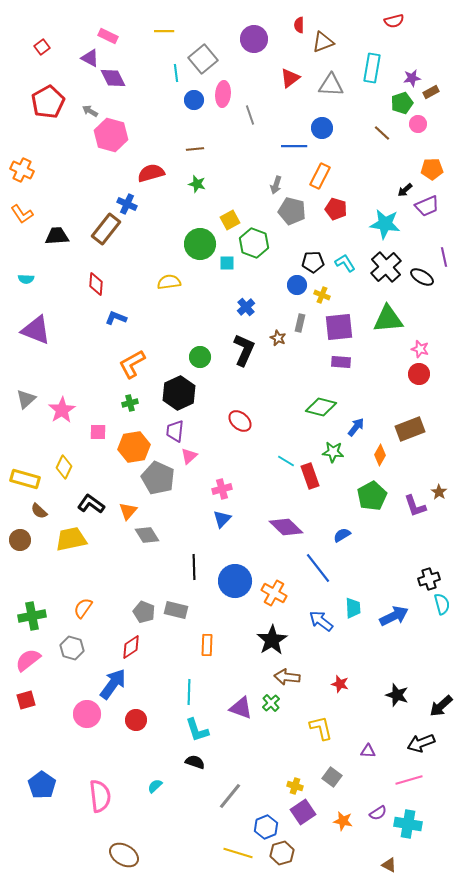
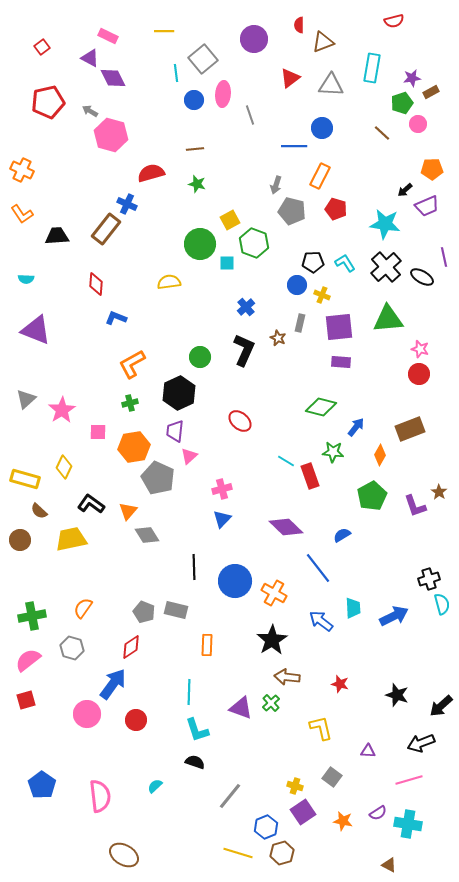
red pentagon at (48, 102): rotated 16 degrees clockwise
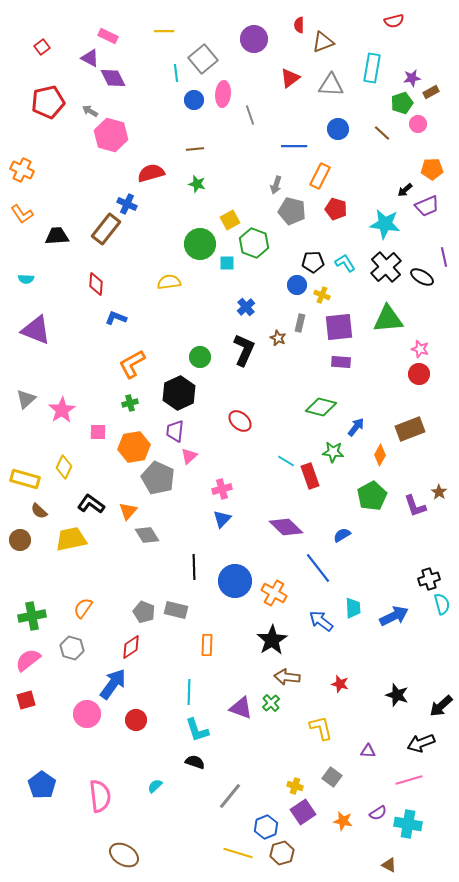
blue circle at (322, 128): moved 16 px right, 1 px down
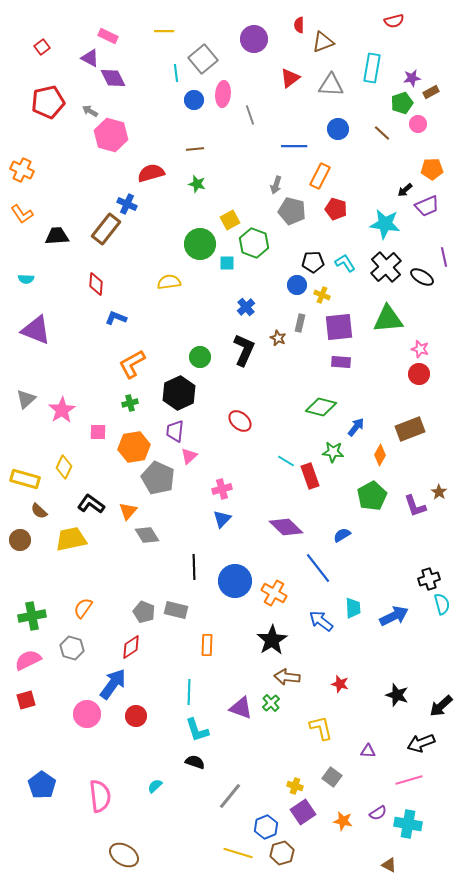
pink semicircle at (28, 660): rotated 12 degrees clockwise
red circle at (136, 720): moved 4 px up
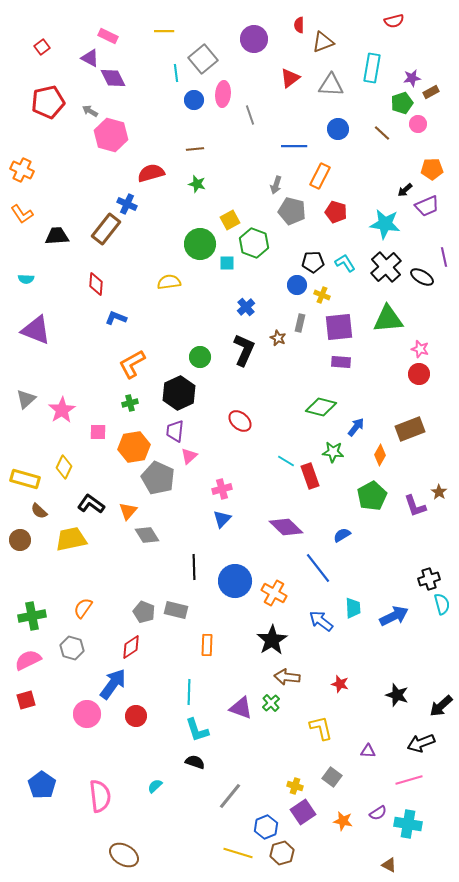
red pentagon at (336, 209): moved 3 px down
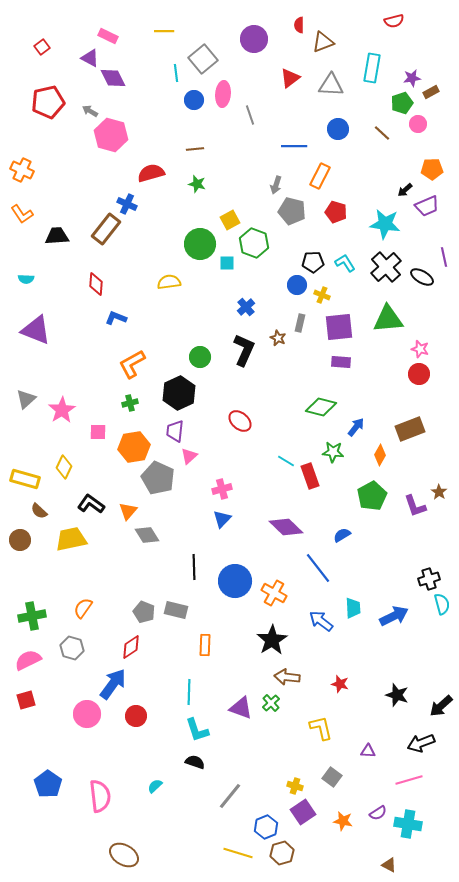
orange rectangle at (207, 645): moved 2 px left
blue pentagon at (42, 785): moved 6 px right, 1 px up
